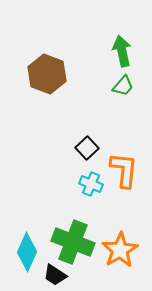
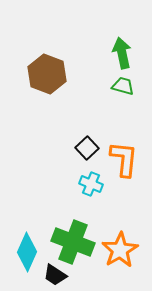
green arrow: moved 2 px down
green trapezoid: rotated 115 degrees counterclockwise
orange L-shape: moved 11 px up
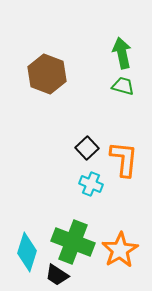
cyan diamond: rotated 6 degrees counterclockwise
black trapezoid: moved 2 px right
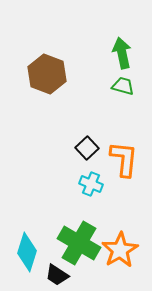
green cross: moved 6 px right, 1 px down; rotated 9 degrees clockwise
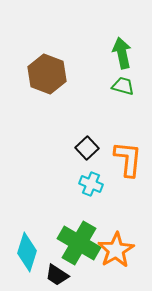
orange L-shape: moved 4 px right
orange star: moved 4 px left
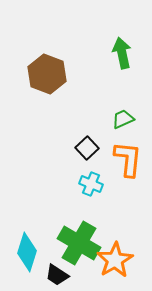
green trapezoid: moved 33 px down; rotated 40 degrees counterclockwise
orange star: moved 1 px left, 10 px down
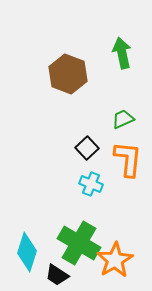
brown hexagon: moved 21 px right
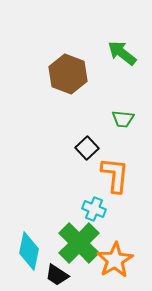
green arrow: rotated 40 degrees counterclockwise
green trapezoid: rotated 150 degrees counterclockwise
orange L-shape: moved 13 px left, 16 px down
cyan cross: moved 3 px right, 25 px down
green cross: rotated 15 degrees clockwise
cyan diamond: moved 2 px right, 1 px up; rotated 6 degrees counterclockwise
